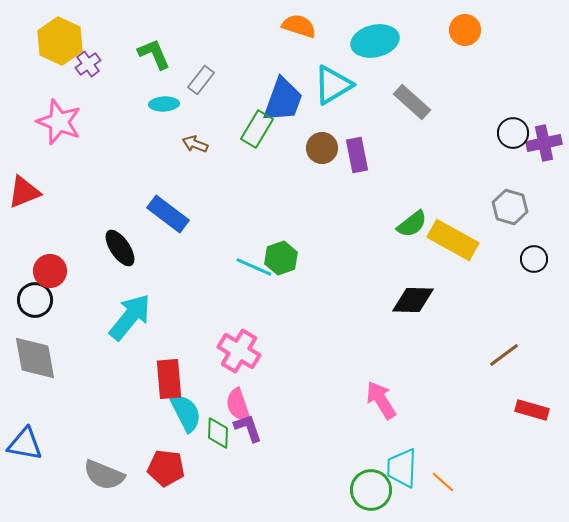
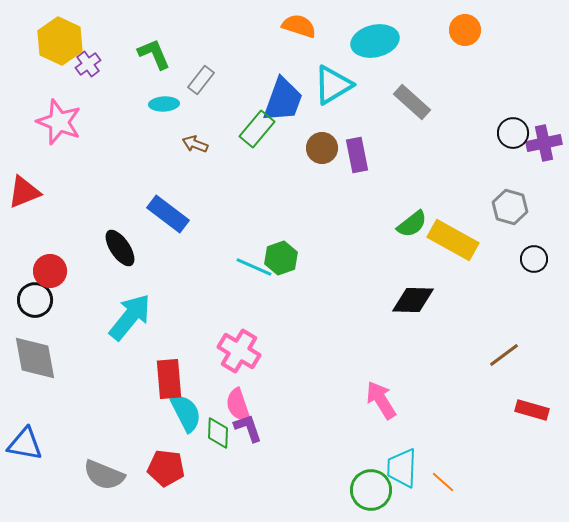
green rectangle at (257, 129): rotated 9 degrees clockwise
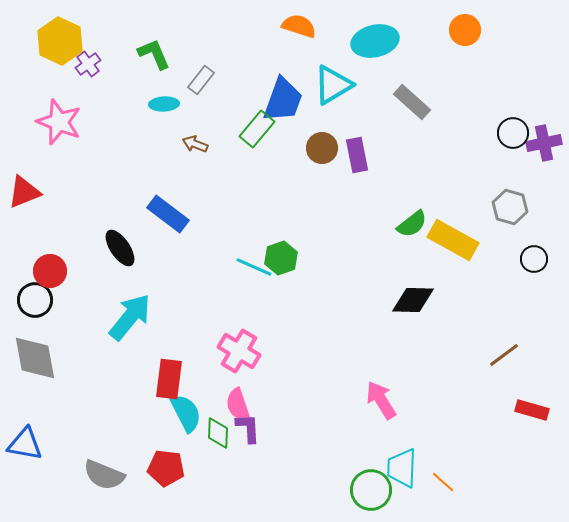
red rectangle at (169, 379): rotated 12 degrees clockwise
purple L-shape at (248, 428): rotated 16 degrees clockwise
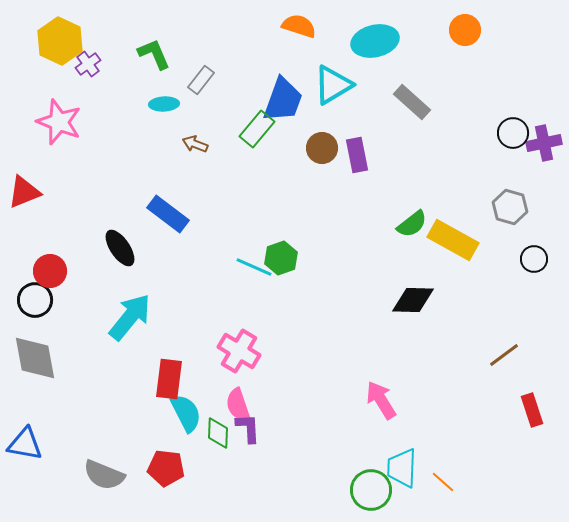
red rectangle at (532, 410): rotated 56 degrees clockwise
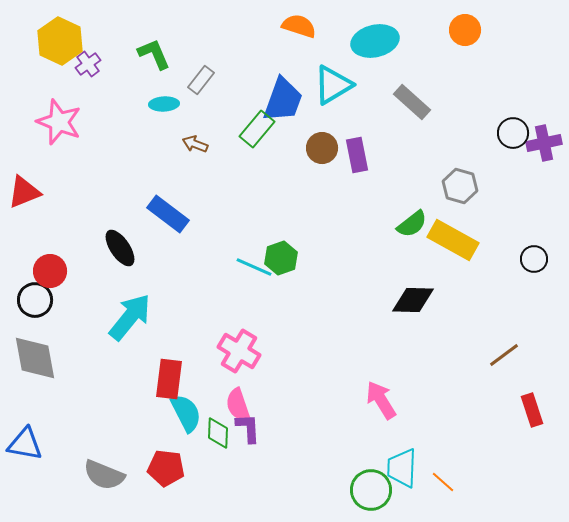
gray hexagon at (510, 207): moved 50 px left, 21 px up
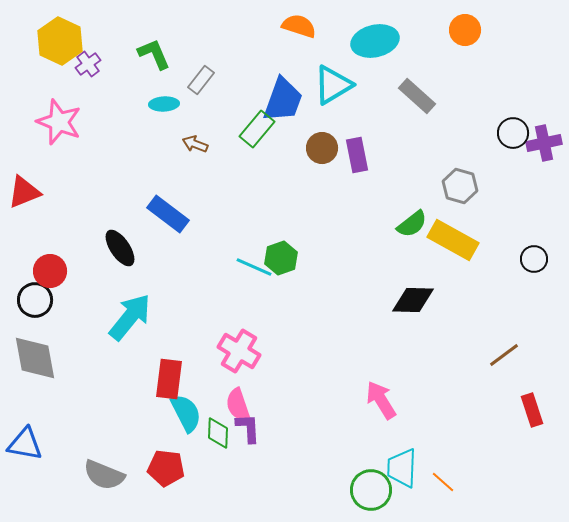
gray rectangle at (412, 102): moved 5 px right, 6 px up
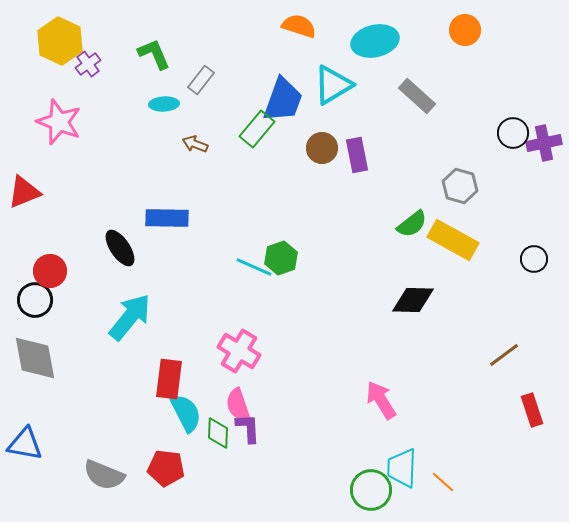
blue rectangle at (168, 214): moved 1 px left, 4 px down; rotated 36 degrees counterclockwise
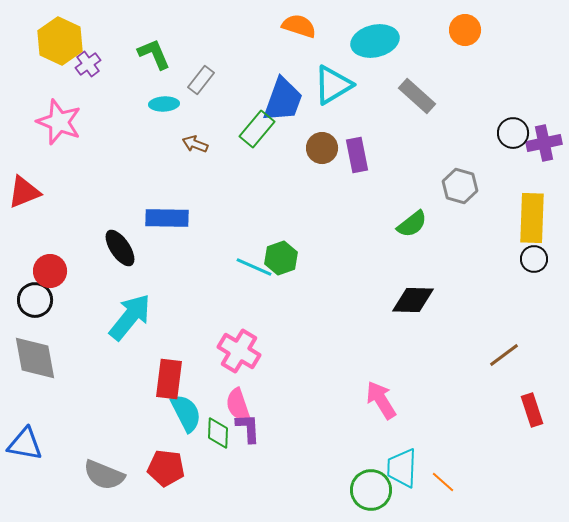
yellow rectangle at (453, 240): moved 79 px right, 22 px up; rotated 63 degrees clockwise
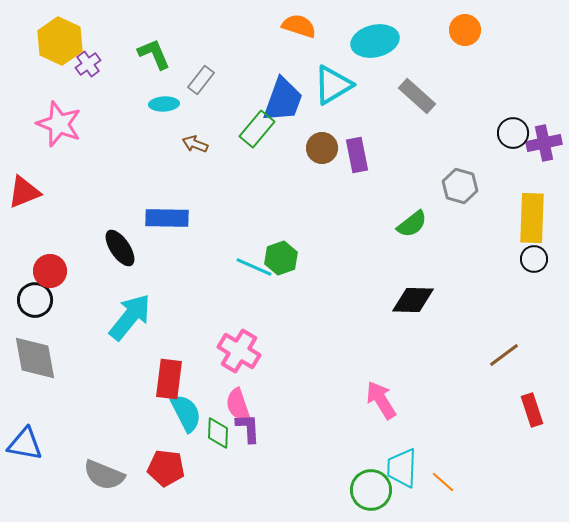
pink star at (59, 122): moved 2 px down
